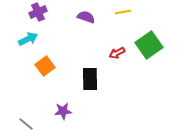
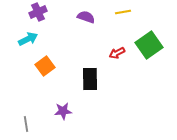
gray line: rotated 42 degrees clockwise
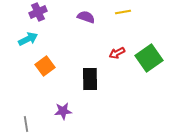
green square: moved 13 px down
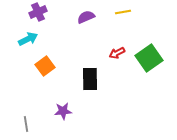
purple semicircle: rotated 42 degrees counterclockwise
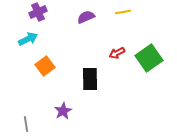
purple star: rotated 24 degrees counterclockwise
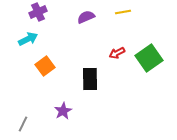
gray line: moved 3 px left; rotated 35 degrees clockwise
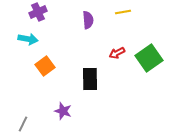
purple semicircle: moved 2 px right, 3 px down; rotated 108 degrees clockwise
cyan arrow: rotated 36 degrees clockwise
purple star: rotated 24 degrees counterclockwise
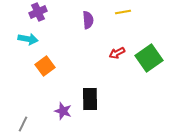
black rectangle: moved 20 px down
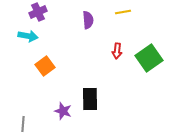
cyan arrow: moved 3 px up
red arrow: moved 2 px up; rotated 56 degrees counterclockwise
gray line: rotated 21 degrees counterclockwise
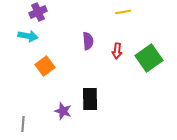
purple semicircle: moved 21 px down
